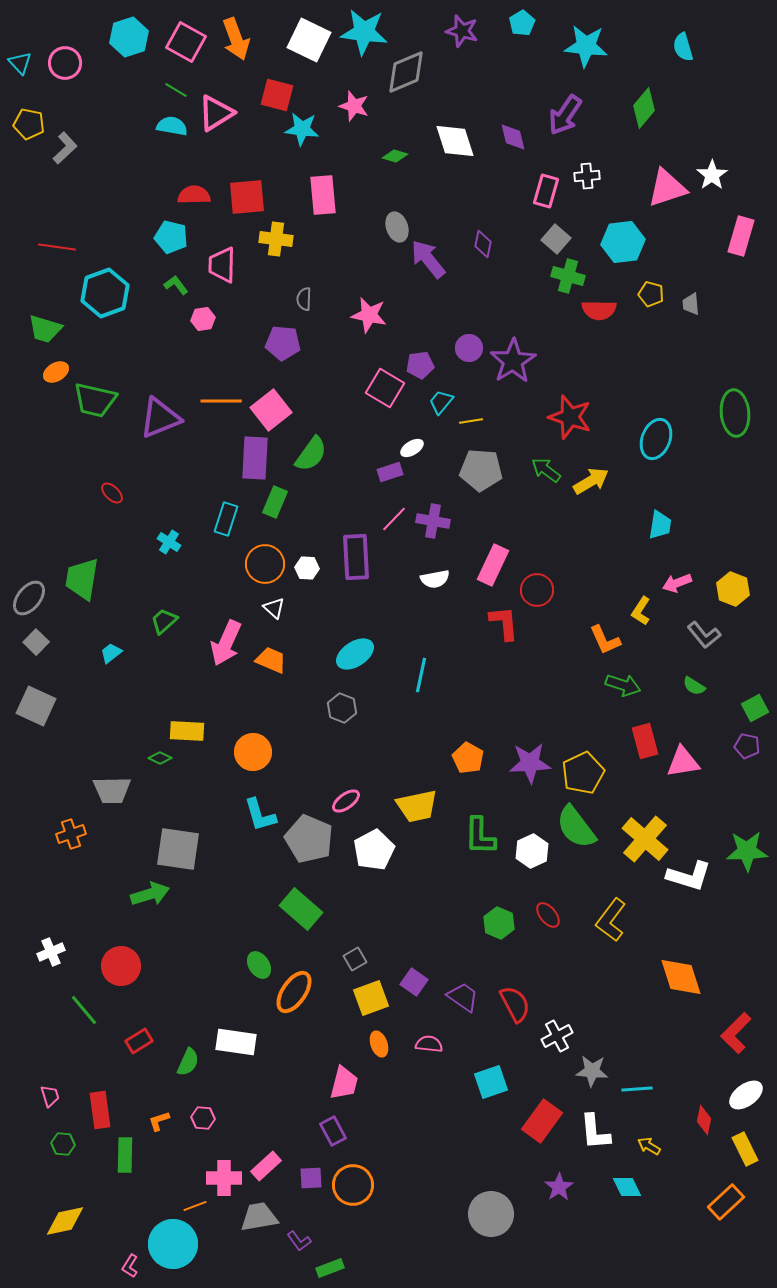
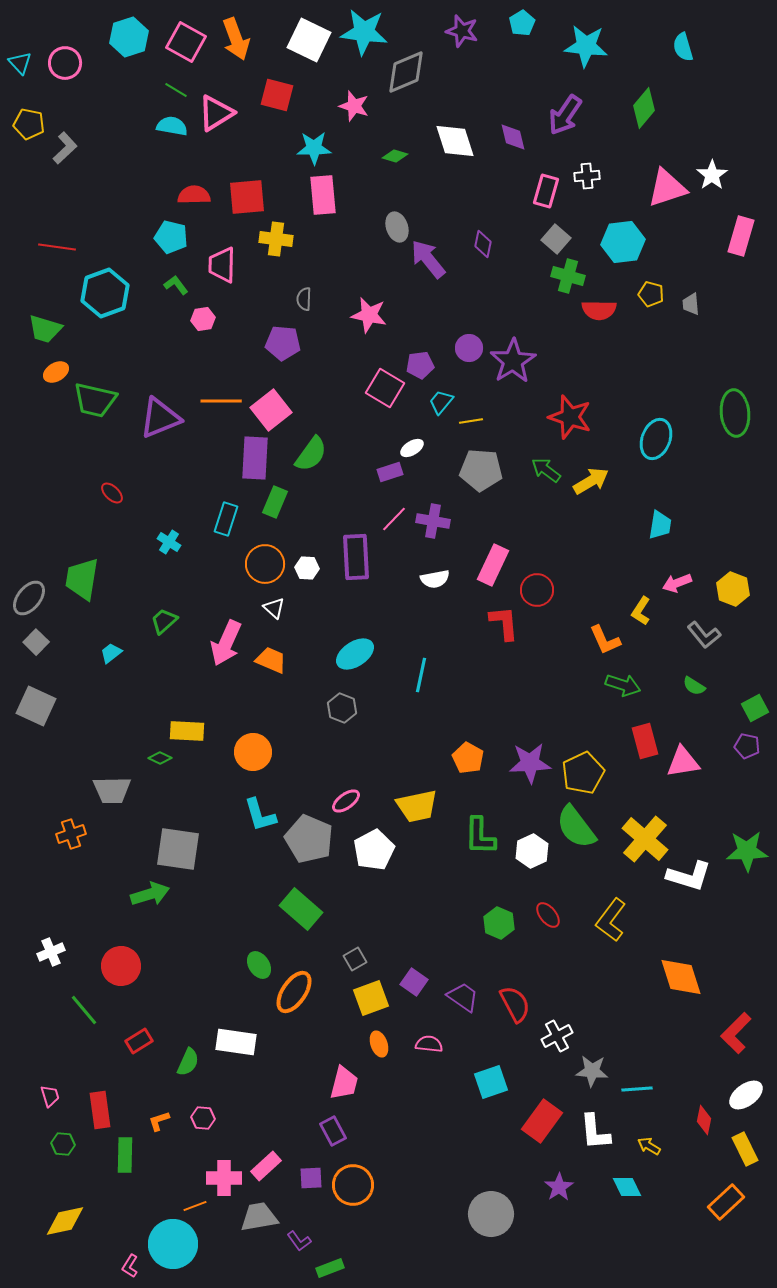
cyan star at (302, 129): moved 12 px right, 19 px down; rotated 8 degrees counterclockwise
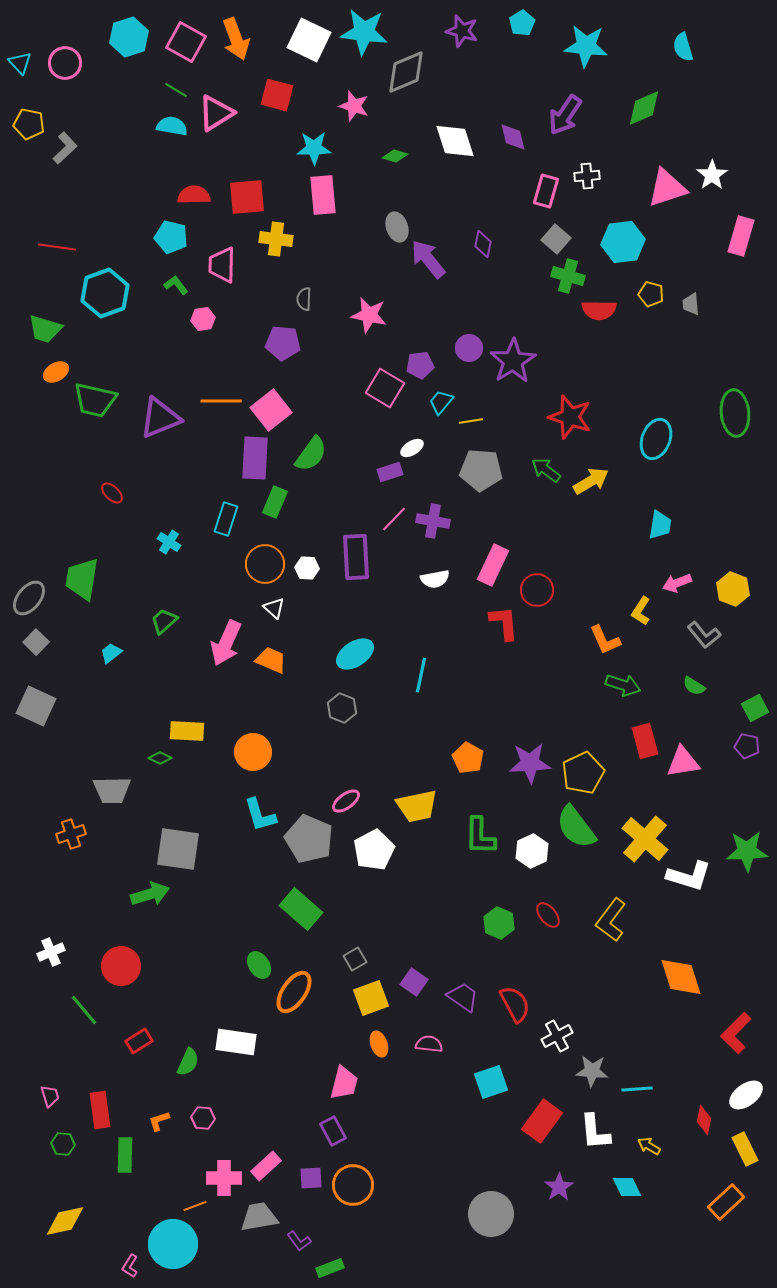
green diamond at (644, 108): rotated 27 degrees clockwise
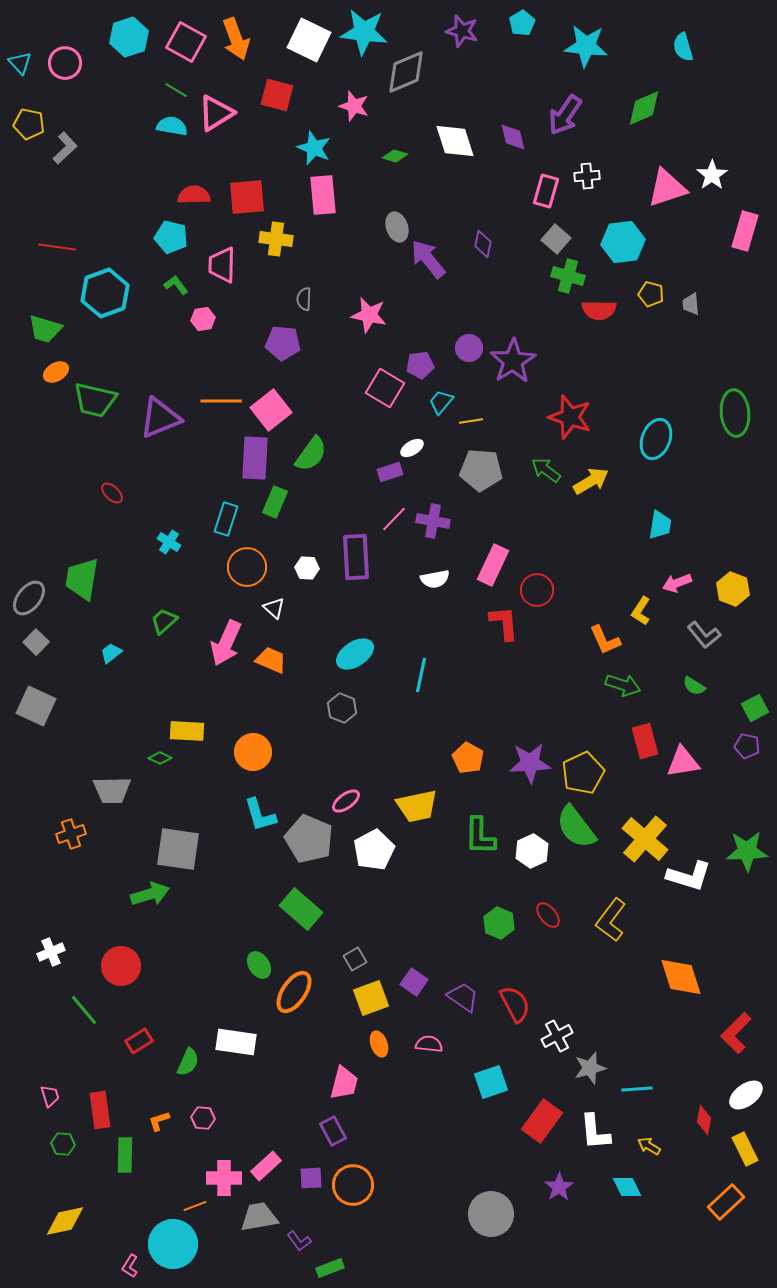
cyan star at (314, 148): rotated 24 degrees clockwise
pink rectangle at (741, 236): moved 4 px right, 5 px up
orange circle at (265, 564): moved 18 px left, 3 px down
gray star at (592, 1071): moved 2 px left, 3 px up; rotated 20 degrees counterclockwise
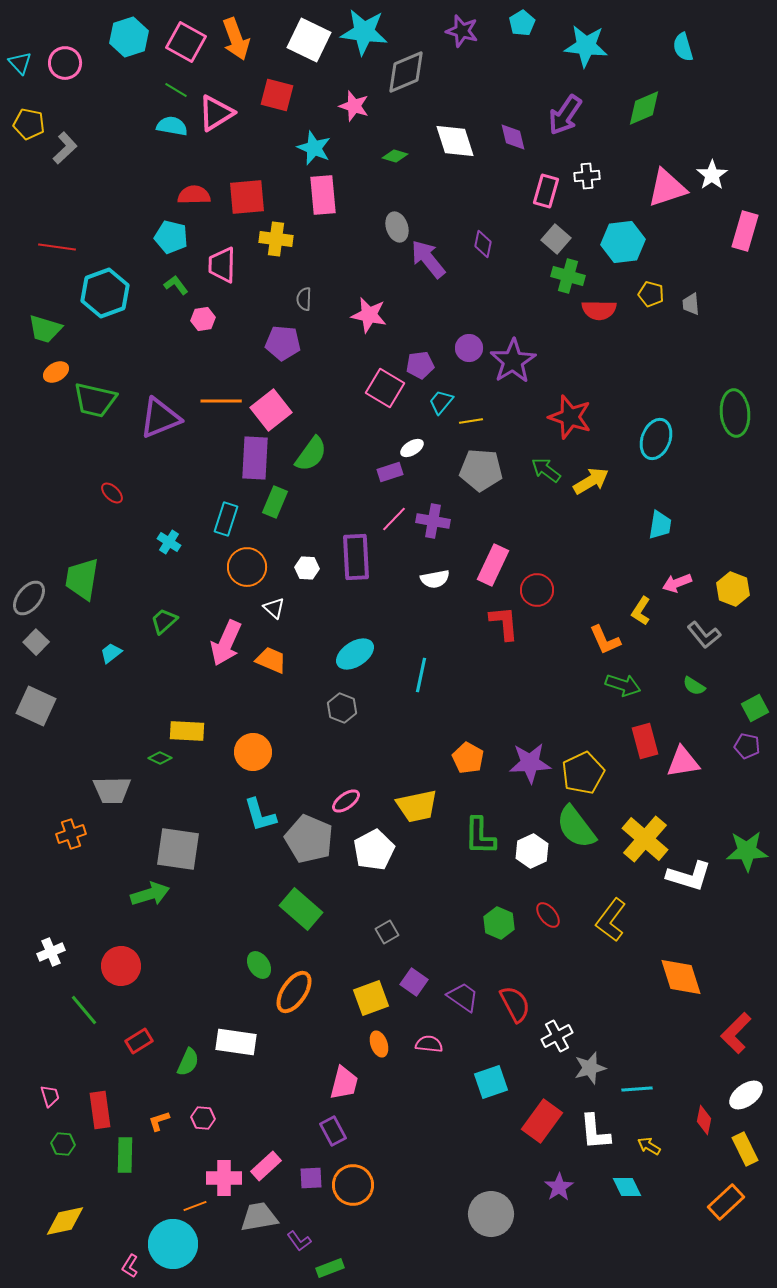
gray square at (355, 959): moved 32 px right, 27 px up
